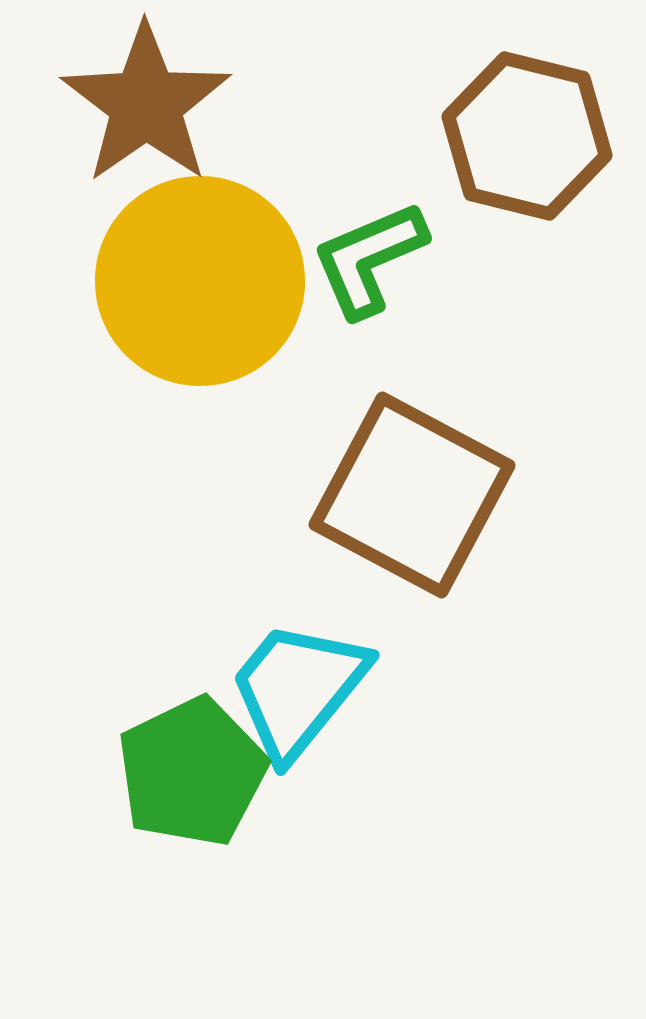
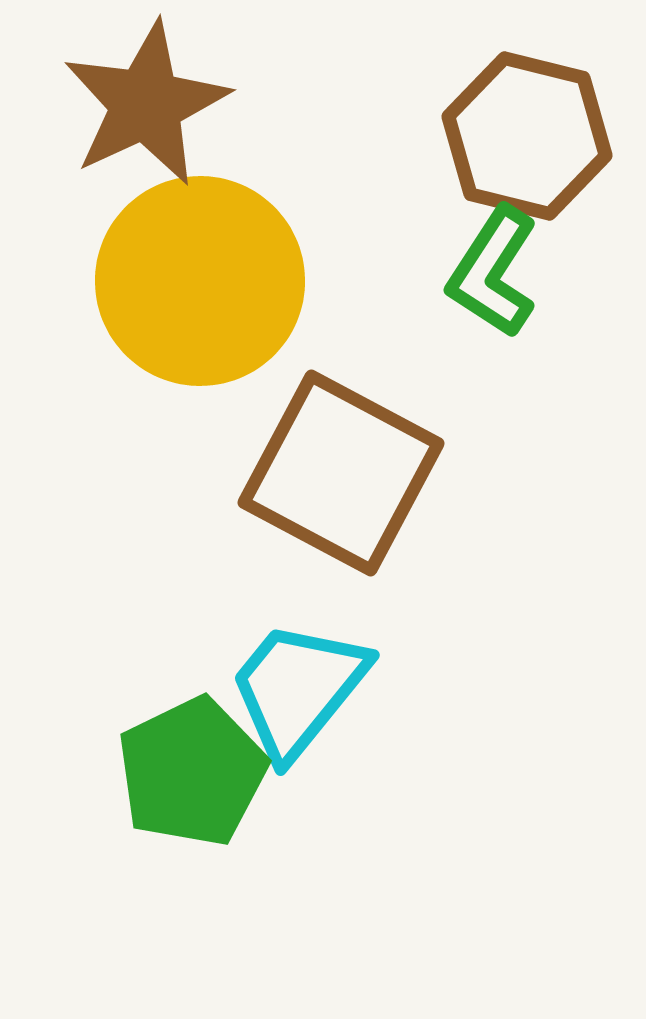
brown star: rotated 10 degrees clockwise
green L-shape: moved 124 px right, 13 px down; rotated 34 degrees counterclockwise
brown square: moved 71 px left, 22 px up
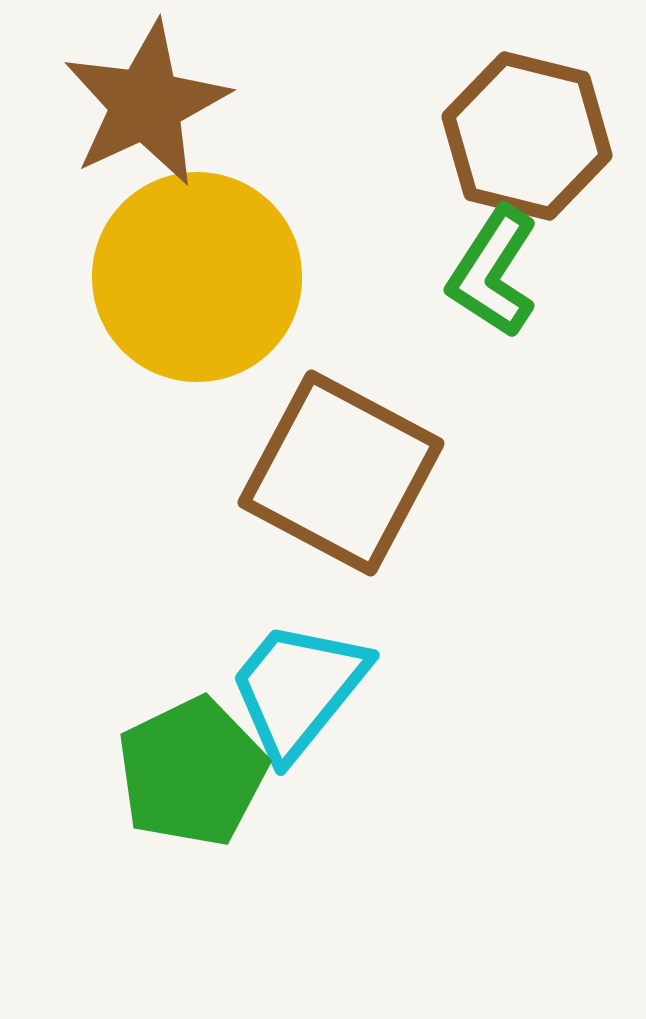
yellow circle: moved 3 px left, 4 px up
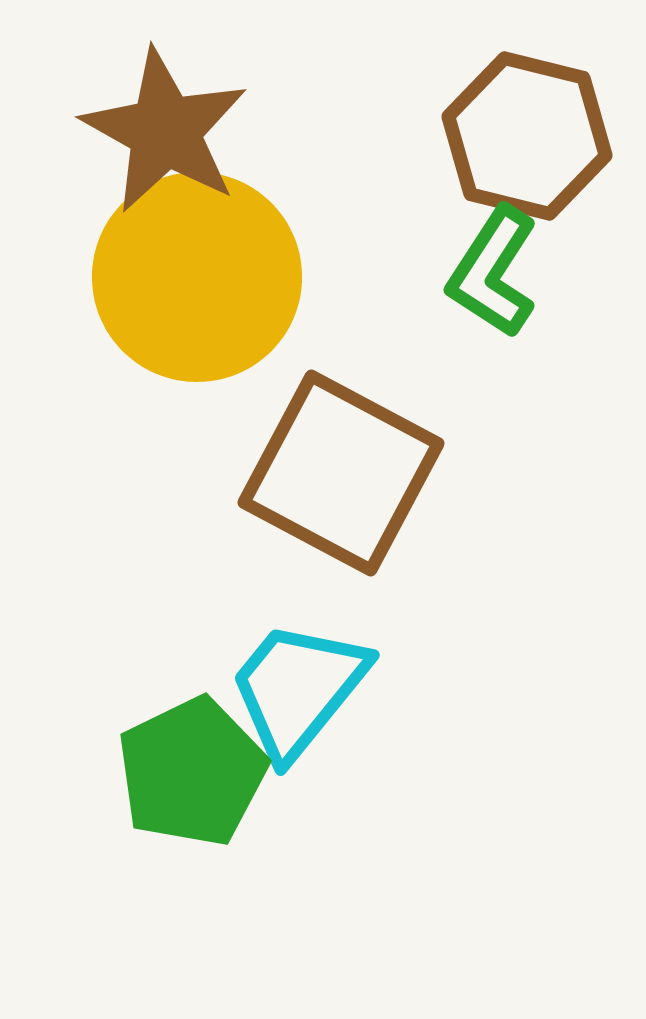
brown star: moved 19 px right, 27 px down; rotated 18 degrees counterclockwise
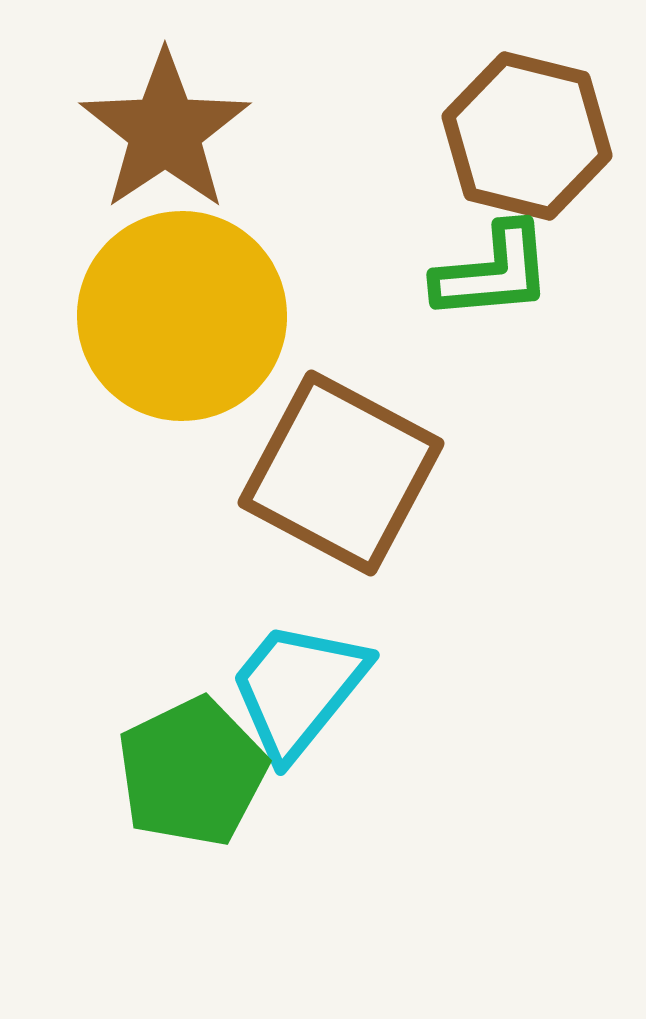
brown star: rotated 9 degrees clockwise
green L-shape: rotated 128 degrees counterclockwise
yellow circle: moved 15 px left, 39 px down
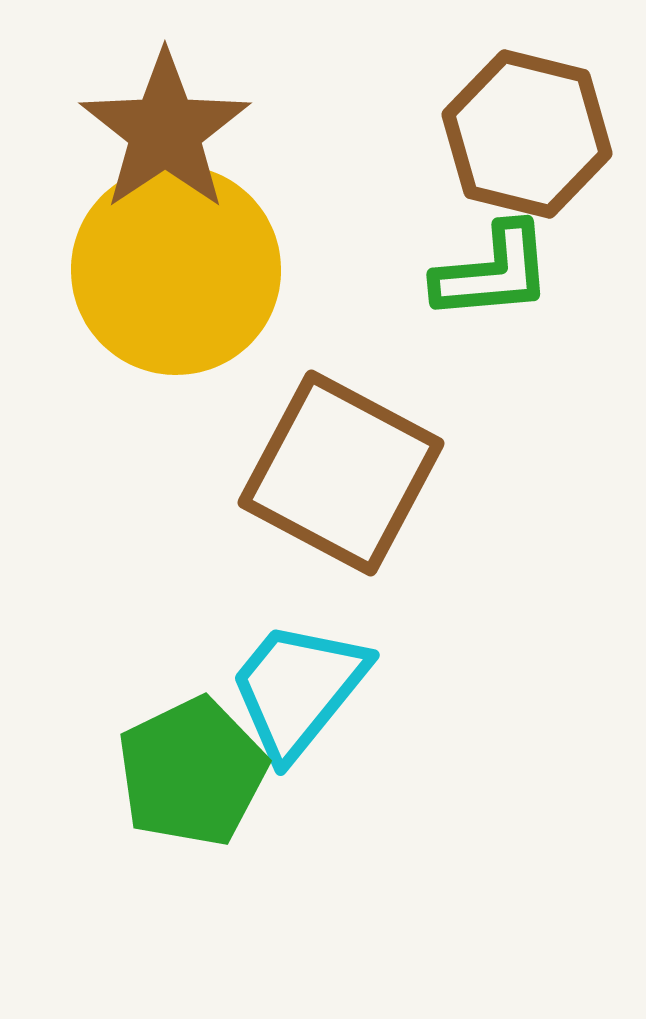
brown hexagon: moved 2 px up
yellow circle: moved 6 px left, 46 px up
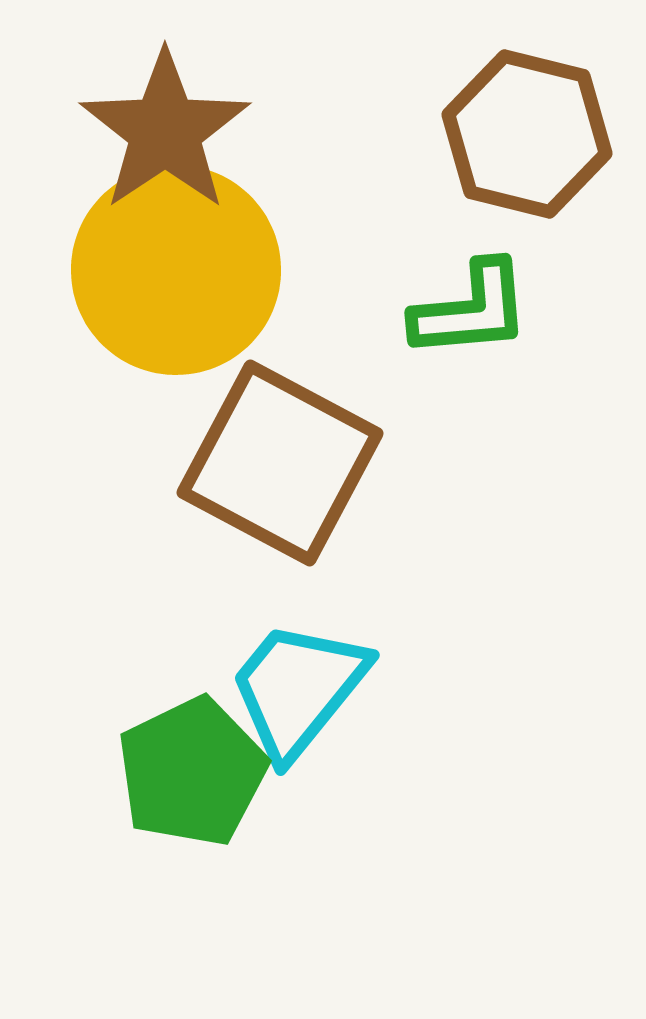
green L-shape: moved 22 px left, 38 px down
brown square: moved 61 px left, 10 px up
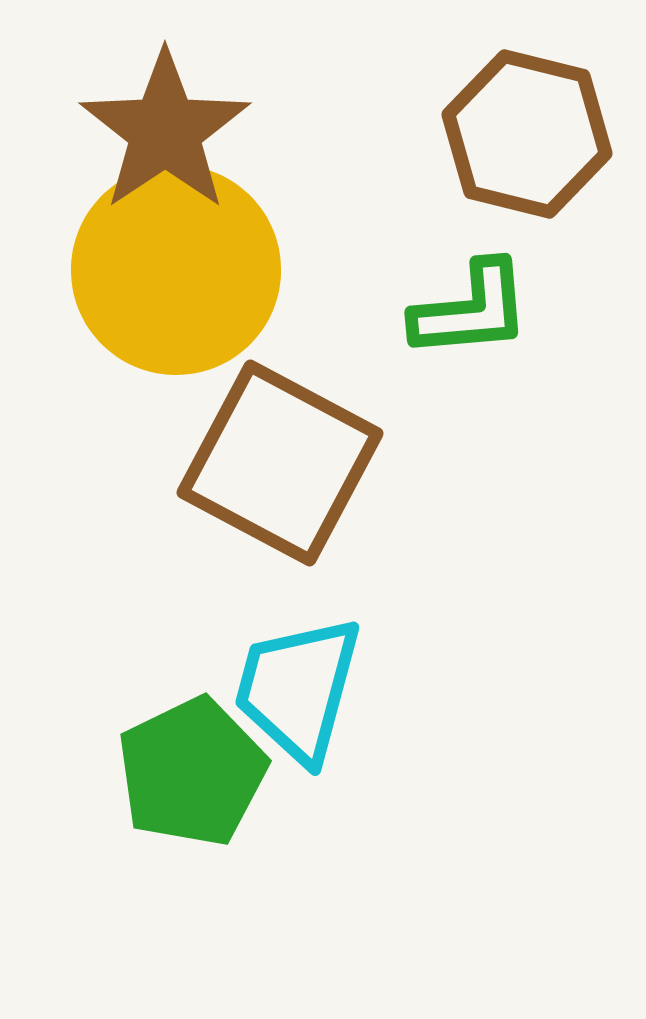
cyan trapezoid: rotated 24 degrees counterclockwise
